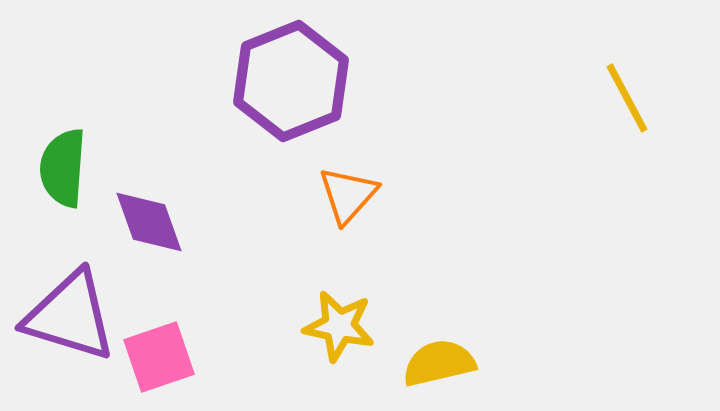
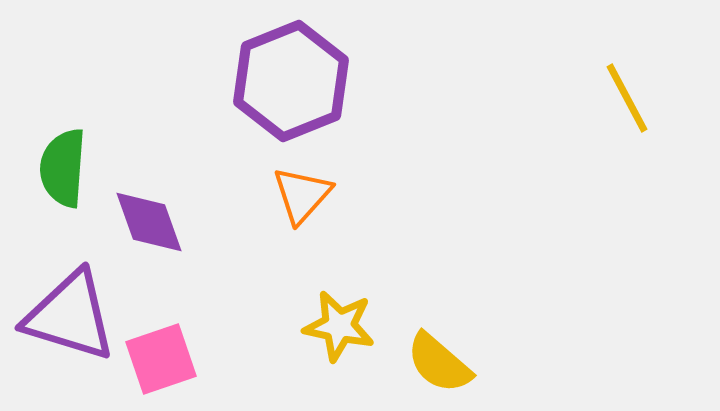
orange triangle: moved 46 px left
pink square: moved 2 px right, 2 px down
yellow semicircle: rotated 126 degrees counterclockwise
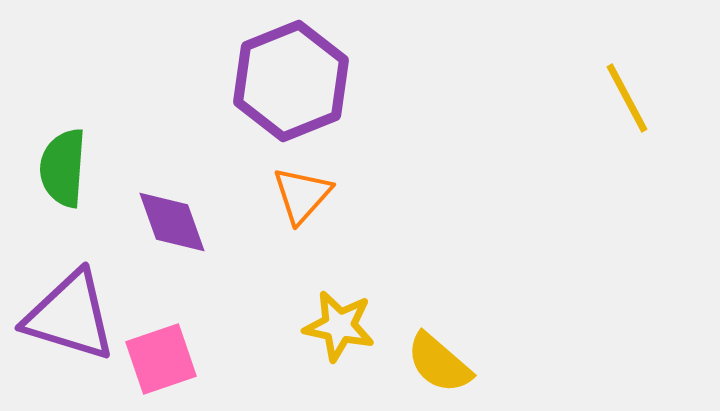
purple diamond: moved 23 px right
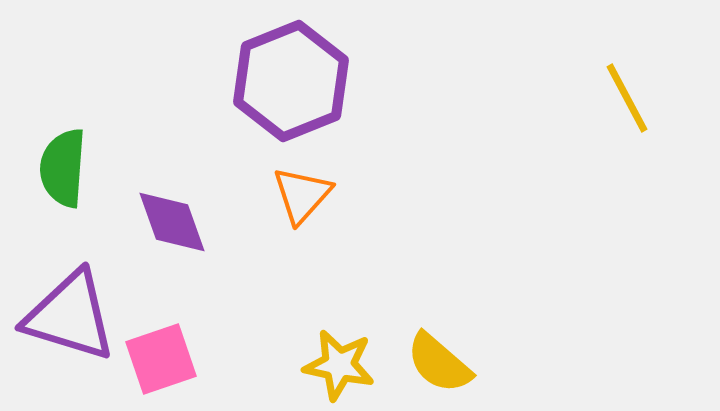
yellow star: moved 39 px down
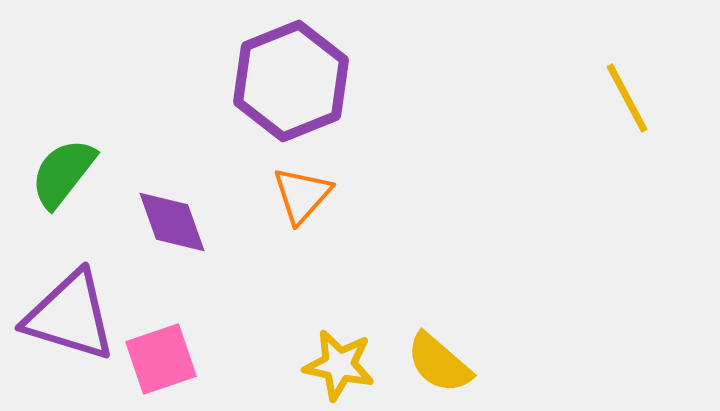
green semicircle: moved 5 px down; rotated 34 degrees clockwise
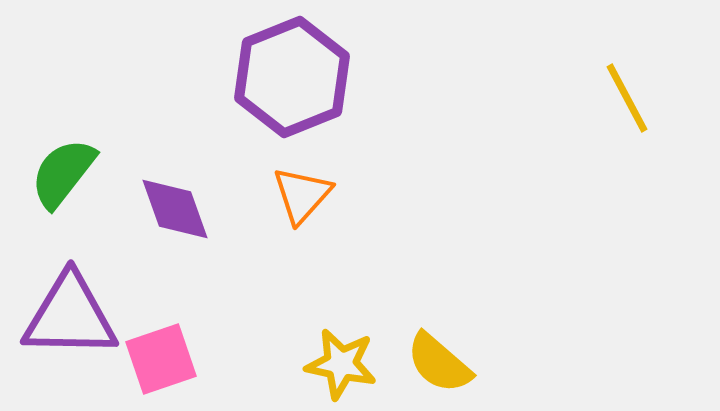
purple hexagon: moved 1 px right, 4 px up
purple diamond: moved 3 px right, 13 px up
purple triangle: rotated 16 degrees counterclockwise
yellow star: moved 2 px right, 1 px up
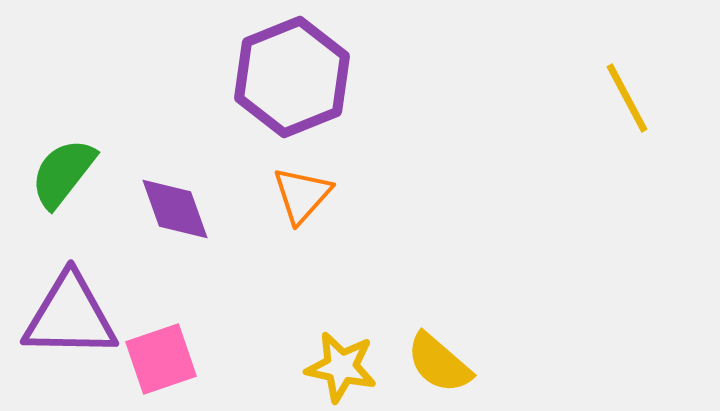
yellow star: moved 3 px down
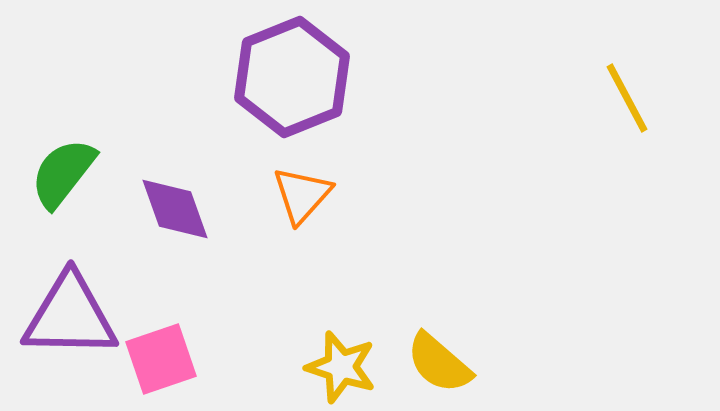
yellow star: rotated 6 degrees clockwise
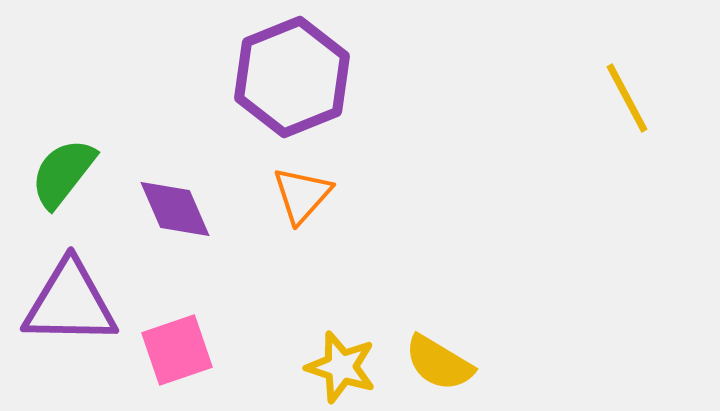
purple diamond: rotated 4 degrees counterclockwise
purple triangle: moved 13 px up
pink square: moved 16 px right, 9 px up
yellow semicircle: rotated 10 degrees counterclockwise
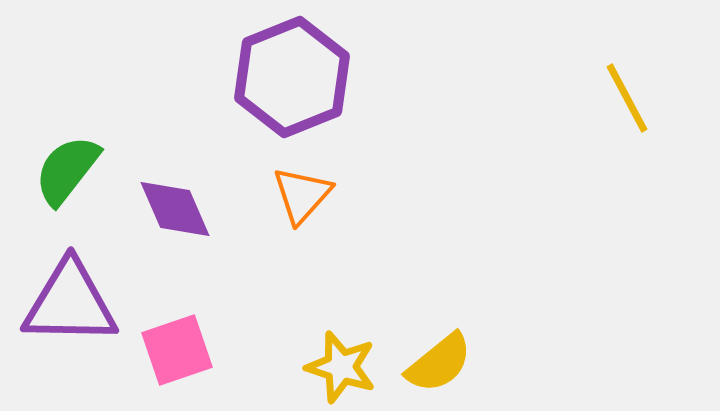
green semicircle: moved 4 px right, 3 px up
yellow semicircle: rotated 70 degrees counterclockwise
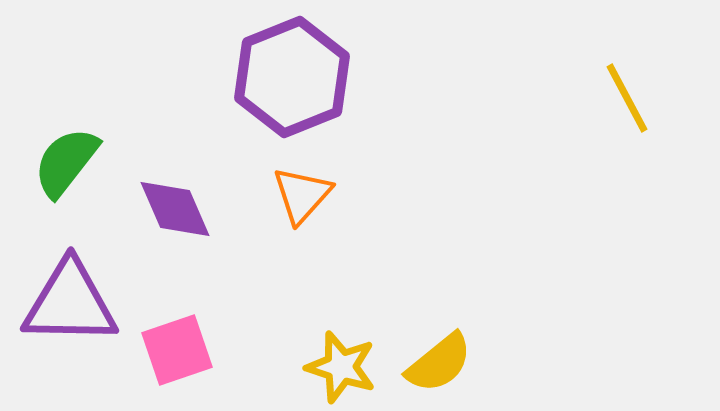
green semicircle: moved 1 px left, 8 px up
